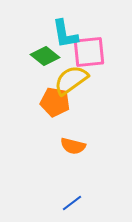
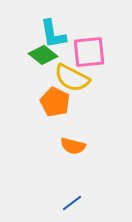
cyan L-shape: moved 12 px left
green diamond: moved 2 px left, 1 px up
yellow semicircle: moved 1 px right, 2 px up; rotated 117 degrees counterclockwise
orange pentagon: rotated 16 degrees clockwise
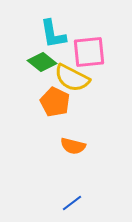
green diamond: moved 1 px left, 7 px down
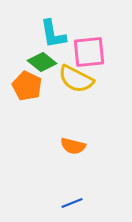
yellow semicircle: moved 4 px right, 1 px down
orange pentagon: moved 28 px left, 16 px up
blue line: rotated 15 degrees clockwise
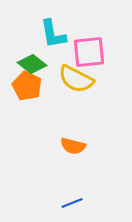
green diamond: moved 10 px left, 2 px down
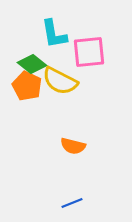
cyan L-shape: moved 1 px right
yellow semicircle: moved 16 px left, 2 px down
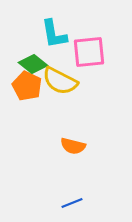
green diamond: moved 1 px right
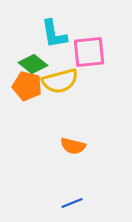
yellow semicircle: rotated 42 degrees counterclockwise
orange pentagon: rotated 12 degrees counterclockwise
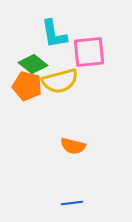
blue line: rotated 15 degrees clockwise
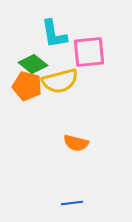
orange semicircle: moved 3 px right, 3 px up
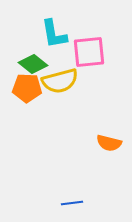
orange pentagon: moved 2 px down; rotated 12 degrees counterclockwise
orange semicircle: moved 33 px right
